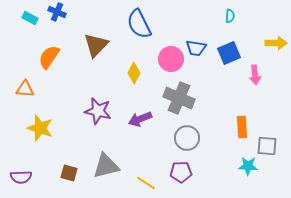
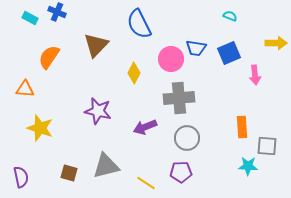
cyan semicircle: rotated 72 degrees counterclockwise
gray cross: rotated 28 degrees counterclockwise
purple arrow: moved 5 px right, 8 px down
purple semicircle: rotated 100 degrees counterclockwise
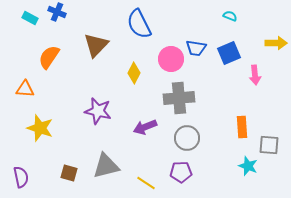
gray square: moved 2 px right, 1 px up
cyan star: rotated 18 degrees clockwise
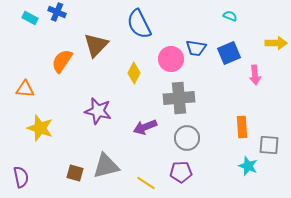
orange semicircle: moved 13 px right, 4 px down
brown square: moved 6 px right
